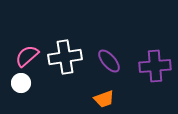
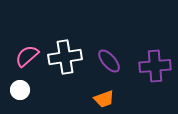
white circle: moved 1 px left, 7 px down
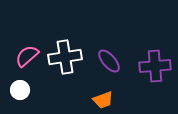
orange trapezoid: moved 1 px left, 1 px down
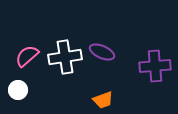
purple ellipse: moved 7 px left, 9 px up; rotated 25 degrees counterclockwise
white circle: moved 2 px left
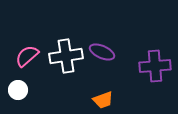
white cross: moved 1 px right, 1 px up
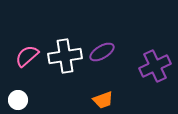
purple ellipse: rotated 55 degrees counterclockwise
white cross: moved 1 px left
purple cross: rotated 20 degrees counterclockwise
white circle: moved 10 px down
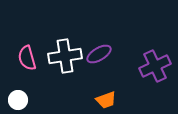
purple ellipse: moved 3 px left, 2 px down
pink semicircle: moved 2 px down; rotated 65 degrees counterclockwise
orange trapezoid: moved 3 px right
